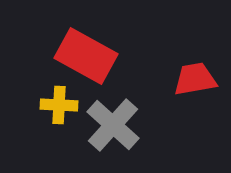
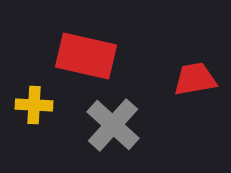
red rectangle: rotated 16 degrees counterclockwise
yellow cross: moved 25 px left
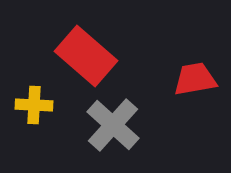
red rectangle: rotated 28 degrees clockwise
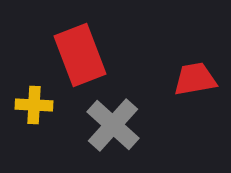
red rectangle: moved 6 px left, 1 px up; rotated 28 degrees clockwise
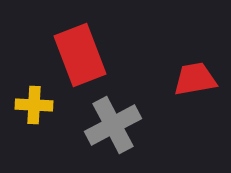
gray cross: rotated 20 degrees clockwise
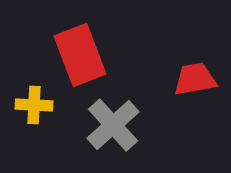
gray cross: rotated 14 degrees counterclockwise
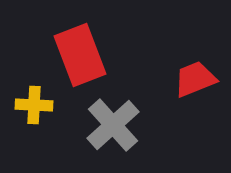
red trapezoid: rotated 12 degrees counterclockwise
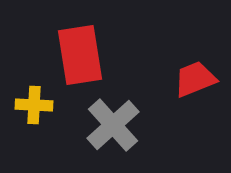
red rectangle: rotated 12 degrees clockwise
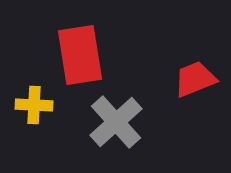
gray cross: moved 3 px right, 3 px up
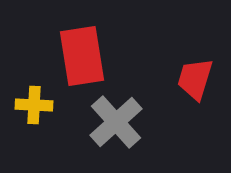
red rectangle: moved 2 px right, 1 px down
red trapezoid: rotated 51 degrees counterclockwise
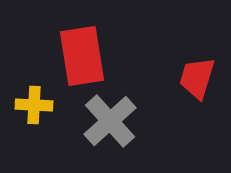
red trapezoid: moved 2 px right, 1 px up
gray cross: moved 6 px left, 1 px up
